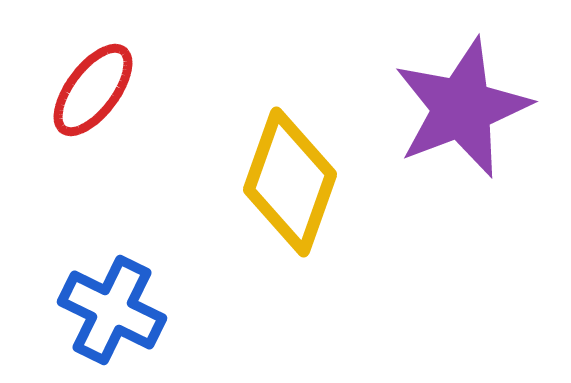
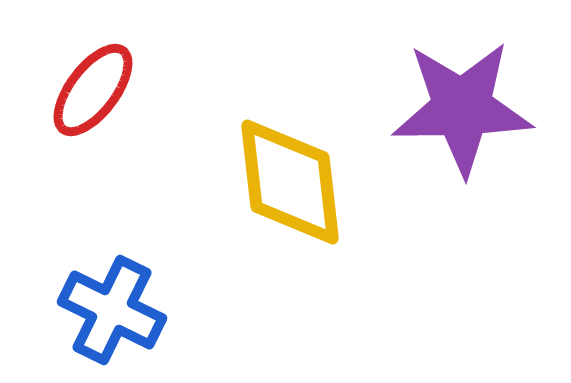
purple star: rotated 20 degrees clockwise
yellow diamond: rotated 26 degrees counterclockwise
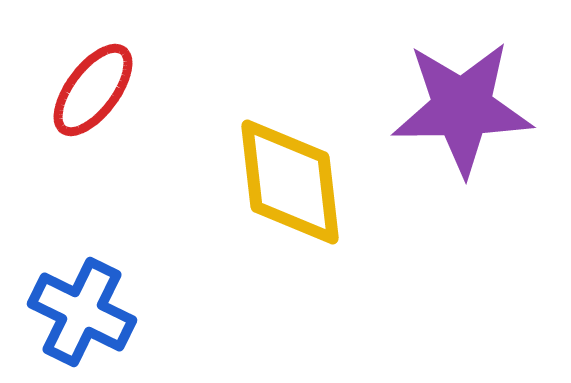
blue cross: moved 30 px left, 2 px down
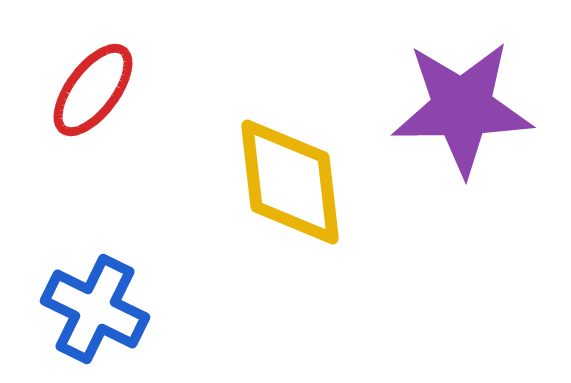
blue cross: moved 13 px right, 3 px up
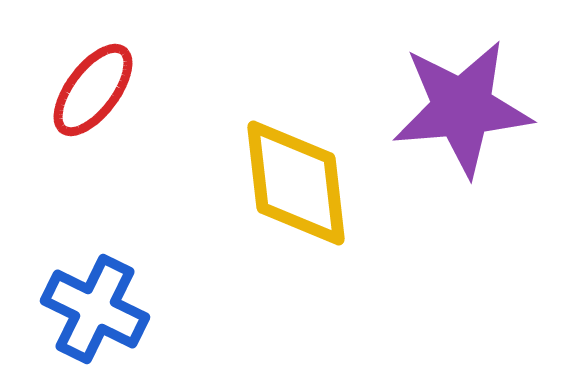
purple star: rotated 4 degrees counterclockwise
yellow diamond: moved 6 px right, 1 px down
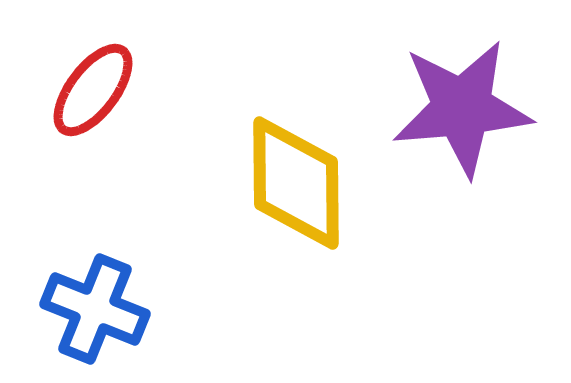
yellow diamond: rotated 6 degrees clockwise
blue cross: rotated 4 degrees counterclockwise
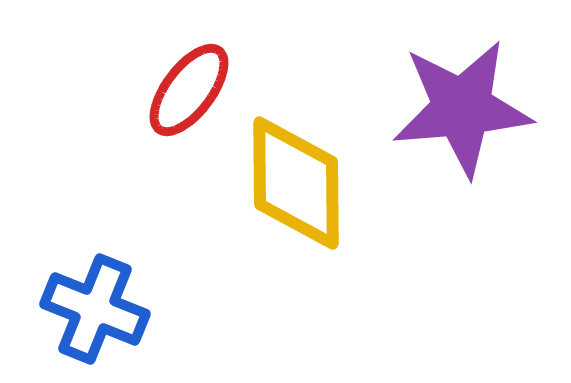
red ellipse: moved 96 px right
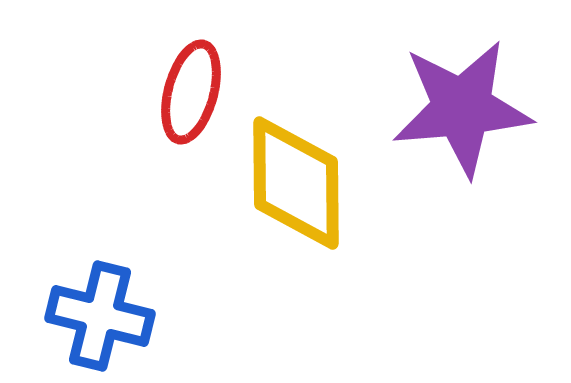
red ellipse: moved 2 px right, 2 px down; rotated 22 degrees counterclockwise
blue cross: moved 5 px right, 7 px down; rotated 8 degrees counterclockwise
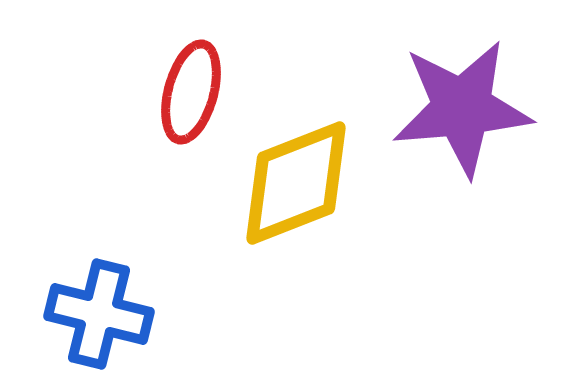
yellow diamond: rotated 69 degrees clockwise
blue cross: moved 1 px left, 2 px up
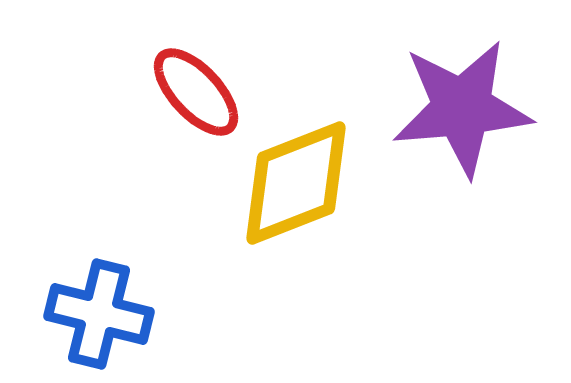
red ellipse: moved 5 px right; rotated 58 degrees counterclockwise
